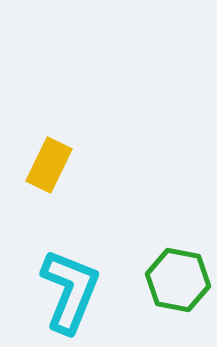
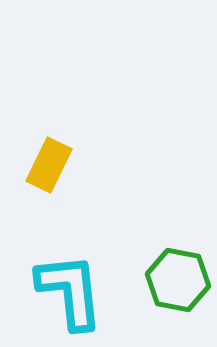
cyan L-shape: rotated 28 degrees counterclockwise
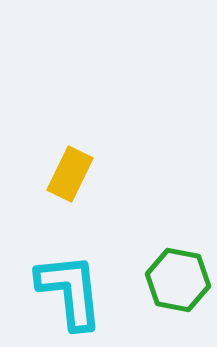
yellow rectangle: moved 21 px right, 9 px down
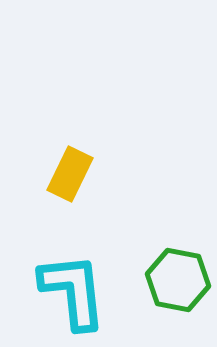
cyan L-shape: moved 3 px right
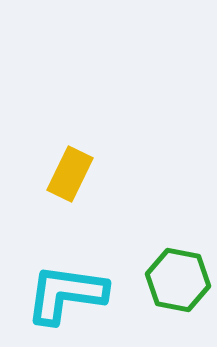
cyan L-shape: moved 7 px left, 3 px down; rotated 76 degrees counterclockwise
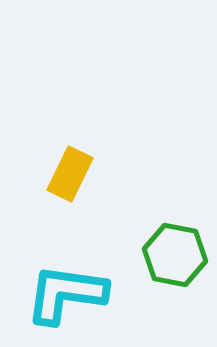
green hexagon: moved 3 px left, 25 px up
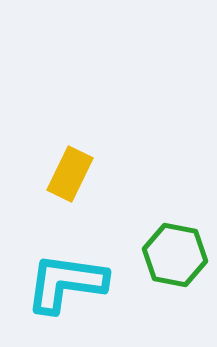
cyan L-shape: moved 11 px up
